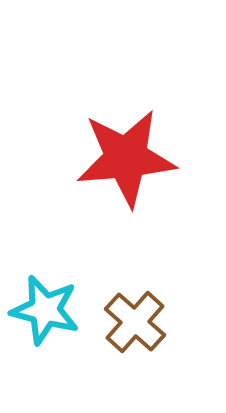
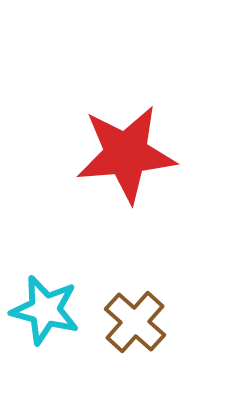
red star: moved 4 px up
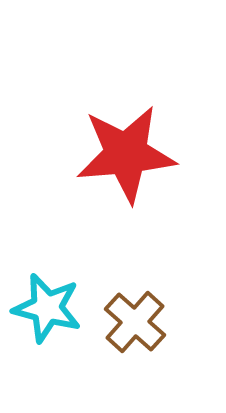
cyan star: moved 2 px right, 2 px up
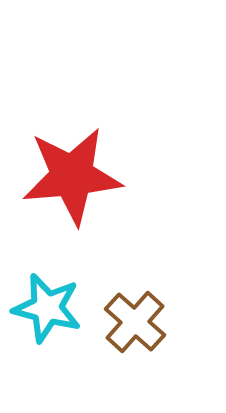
red star: moved 54 px left, 22 px down
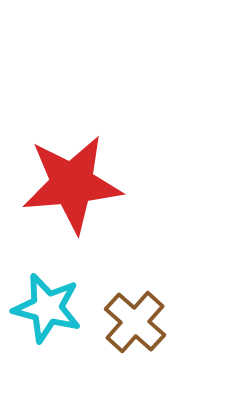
red star: moved 8 px down
